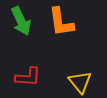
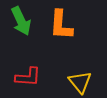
orange L-shape: moved 3 px down; rotated 12 degrees clockwise
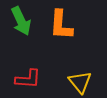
red L-shape: moved 2 px down
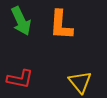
red L-shape: moved 8 px left; rotated 8 degrees clockwise
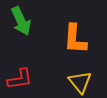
orange L-shape: moved 14 px right, 14 px down
red L-shape: rotated 20 degrees counterclockwise
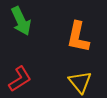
orange L-shape: moved 3 px right, 2 px up; rotated 8 degrees clockwise
red L-shape: rotated 24 degrees counterclockwise
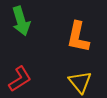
green arrow: rotated 8 degrees clockwise
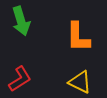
orange L-shape: rotated 12 degrees counterclockwise
yellow triangle: rotated 25 degrees counterclockwise
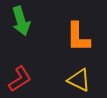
yellow triangle: moved 1 px left, 2 px up
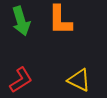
orange L-shape: moved 18 px left, 17 px up
red L-shape: moved 1 px right, 1 px down
